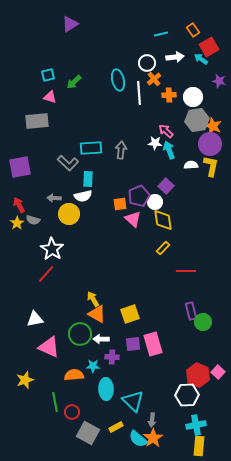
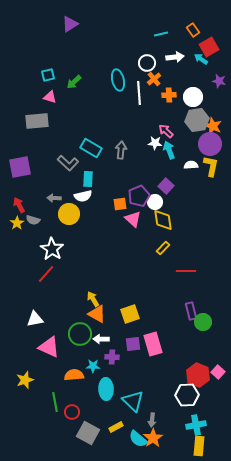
cyan rectangle at (91, 148): rotated 35 degrees clockwise
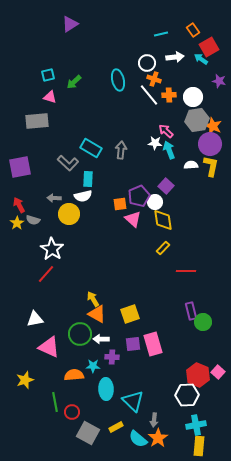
orange cross at (154, 79): rotated 32 degrees counterclockwise
white line at (139, 93): moved 10 px right, 2 px down; rotated 35 degrees counterclockwise
gray arrow at (152, 420): moved 2 px right
orange star at (153, 438): moved 5 px right
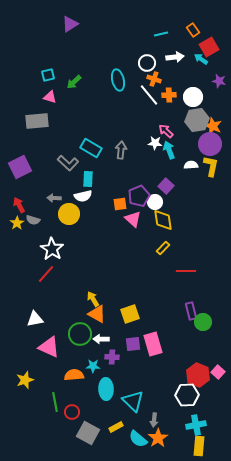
purple square at (20, 167): rotated 15 degrees counterclockwise
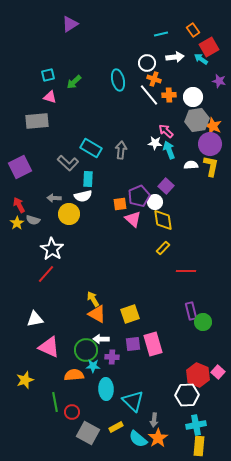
green circle at (80, 334): moved 6 px right, 16 px down
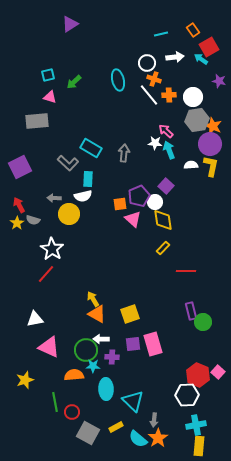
gray arrow at (121, 150): moved 3 px right, 3 px down
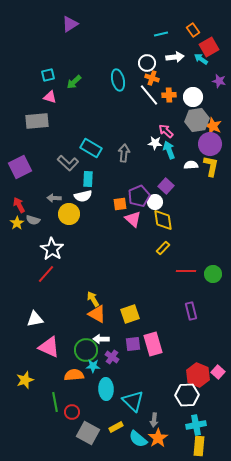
orange cross at (154, 79): moved 2 px left, 1 px up
green circle at (203, 322): moved 10 px right, 48 px up
purple cross at (112, 357): rotated 32 degrees clockwise
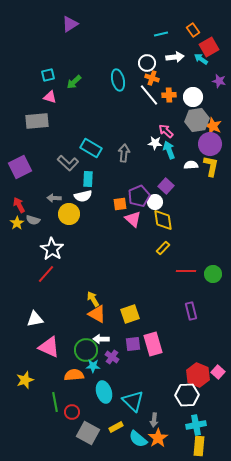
cyan ellipse at (106, 389): moved 2 px left, 3 px down; rotated 15 degrees counterclockwise
